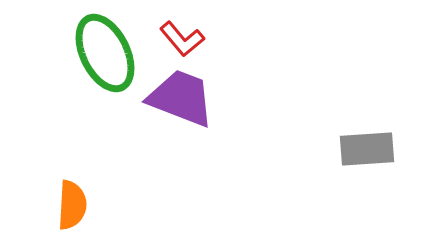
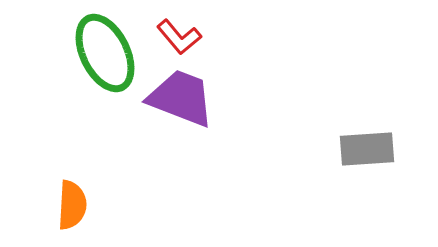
red L-shape: moved 3 px left, 2 px up
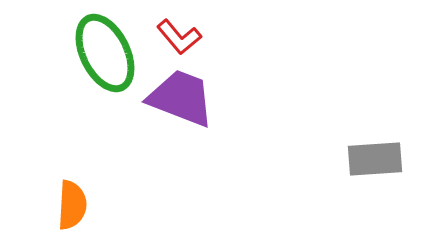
gray rectangle: moved 8 px right, 10 px down
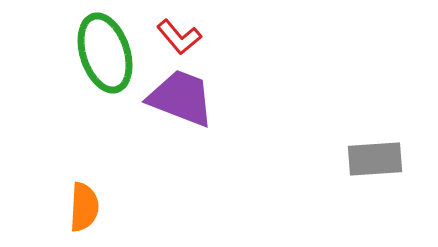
green ellipse: rotated 8 degrees clockwise
orange semicircle: moved 12 px right, 2 px down
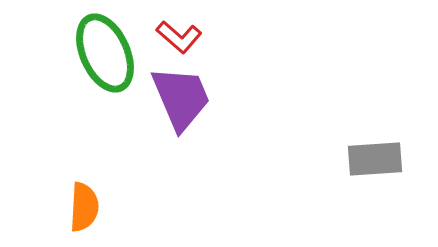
red L-shape: rotated 9 degrees counterclockwise
green ellipse: rotated 6 degrees counterclockwise
purple trapezoid: rotated 46 degrees clockwise
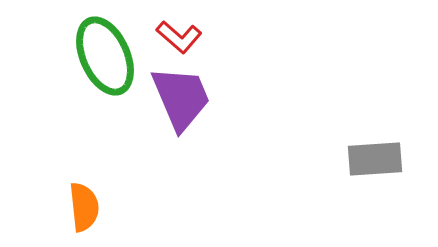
green ellipse: moved 3 px down
orange semicircle: rotated 9 degrees counterclockwise
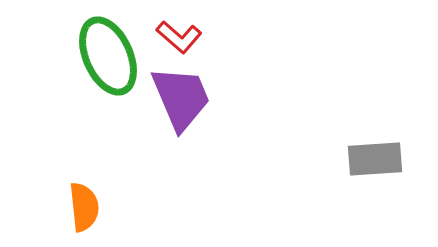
green ellipse: moved 3 px right
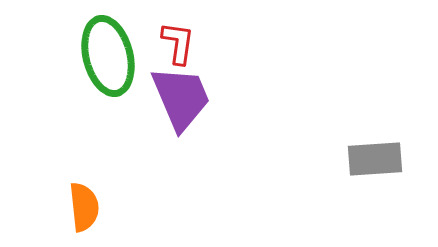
red L-shape: moved 1 px left, 6 px down; rotated 123 degrees counterclockwise
green ellipse: rotated 10 degrees clockwise
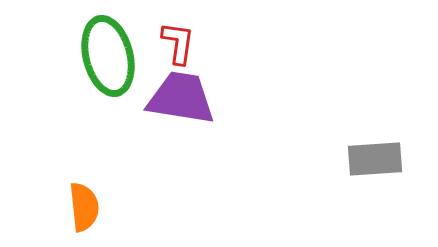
purple trapezoid: rotated 58 degrees counterclockwise
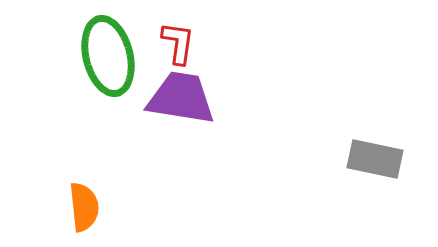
gray rectangle: rotated 16 degrees clockwise
